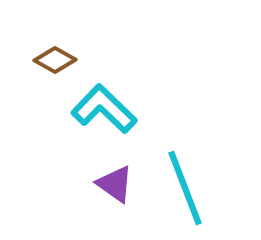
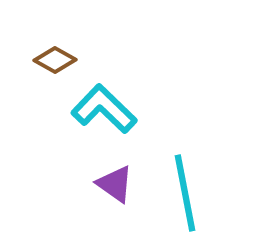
cyan line: moved 5 px down; rotated 10 degrees clockwise
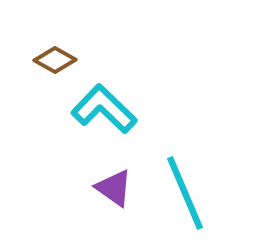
purple triangle: moved 1 px left, 4 px down
cyan line: rotated 12 degrees counterclockwise
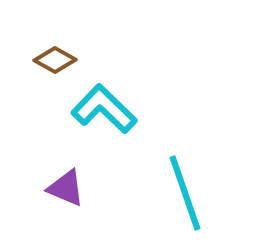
purple triangle: moved 48 px left; rotated 12 degrees counterclockwise
cyan line: rotated 4 degrees clockwise
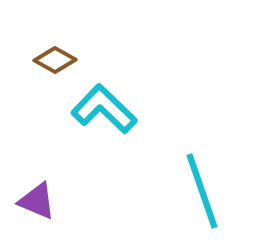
purple triangle: moved 29 px left, 13 px down
cyan line: moved 17 px right, 2 px up
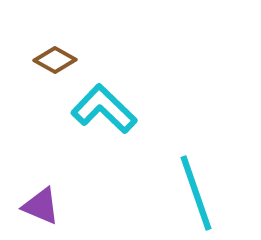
cyan line: moved 6 px left, 2 px down
purple triangle: moved 4 px right, 5 px down
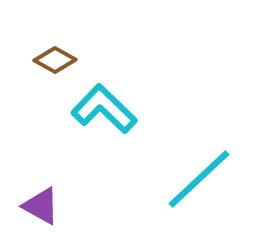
cyan line: moved 3 px right, 14 px up; rotated 66 degrees clockwise
purple triangle: rotated 6 degrees clockwise
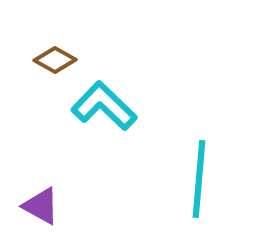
cyan L-shape: moved 3 px up
cyan line: rotated 42 degrees counterclockwise
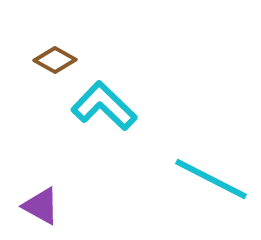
cyan line: moved 12 px right; rotated 68 degrees counterclockwise
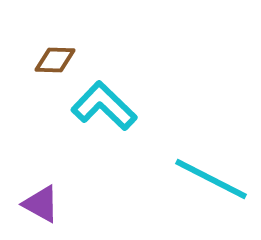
brown diamond: rotated 27 degrees counterclockwise
purple triangle: moved 2 px up
